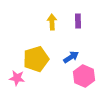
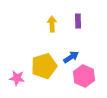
yellow arrow: moved 2 px down
yellow pentagon: moved 8 px right, 7 px down
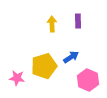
pink hexagon: moved 4 px right, 4 px down
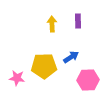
yellow pentagon: rotated 15 degrees clockwise
pink hexagon: rotated 25 degrees counterclockwise
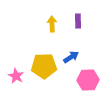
pink star: moved 1 px left, 2 px up; rotated 21 degrees clockwise
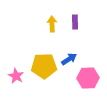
purple rectangle: moved 3 px left, 1 px down
blue arrow: moved 2 px left, 2 px down
pink hexagon: moved 2 px up
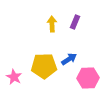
purple rectangle: rotated 24 degrees clockwise
pink star: moved 2 px left, 1 px down
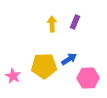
pink star: moved 1 px left, 1 px up
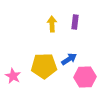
purple rectangle: rotated 16 degrees counterclockwise
pink hexagon: moved 3 px left, 1 px up
